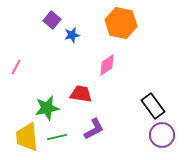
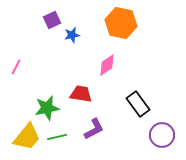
purple square: rotated 24 degrees clockwise
black rectangle: moved 15 px left, 2 px up
yellow trapezoid: rotated 136 degrees counterclockwise
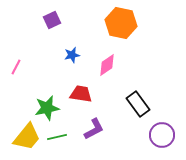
blue star: moved 20 px down
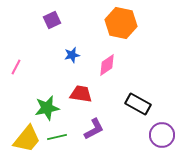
black rectangle: rotated 25 degrees counterclockwise
yellow trapezoid: moved 2 px down
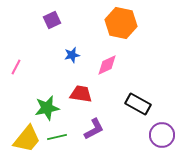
pink diamond: rotated 10 degrees clockwise
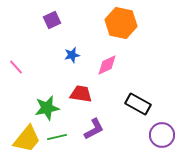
pink line: rotated 70 degrees counterclockwise
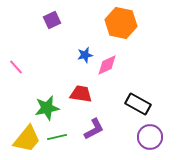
blue star: moved 13 px right
purple circle: moved 12 px left, 2 px down
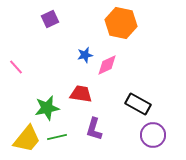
purple square: moved 2 px left, 1 px up
purple L-shape: rotated 135 degrees clockwise
purple circle: moved 3 px right, 2 px up
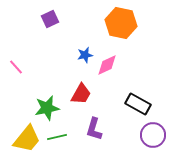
red trapezoid: rotated 110 degrees clockwise
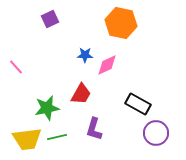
blue star: rotated 14 degrees clockwise
purple circle: moved 3 px right, 2 px up
yellow trapezoid: rotated 44 degrees clockwise
